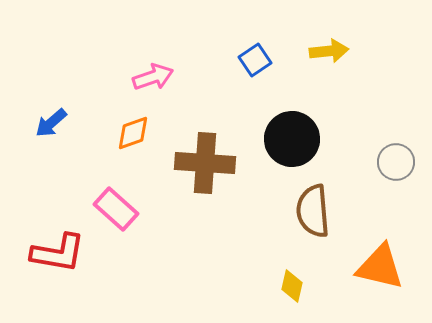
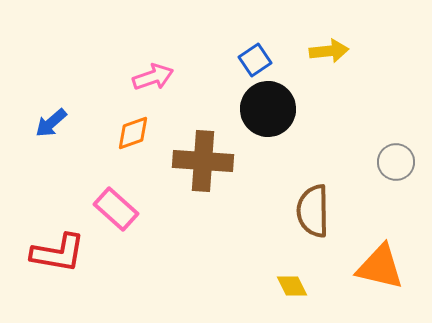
black circle: moved 24 px left, 30 px up
brown cross: moved 2 px left, 2 px up
brown semicircle: rotated 4 degrees clockwise
yellow diamond: rotated 40 degrees counterclockwise
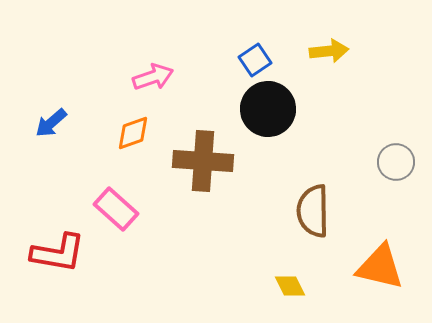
yellow diamond: moved 2 px left
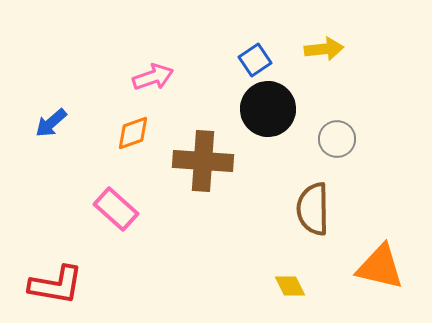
yellow arrow: moved 5 px left, 2 px up
gray circle: moved 59 px left, 23 px up
brown semicircle: moved 2 px up
red L-shape: moved 2 px left, 32 px down
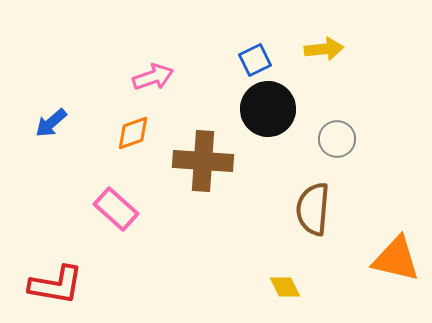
blue square: rotated 8 degrees clockwise
brown semicircle: rotated 6 degrees clockwise
orange triangle: moved 16 px right, 8 px up
yellow diamond: moved 5 px left, 1 px down
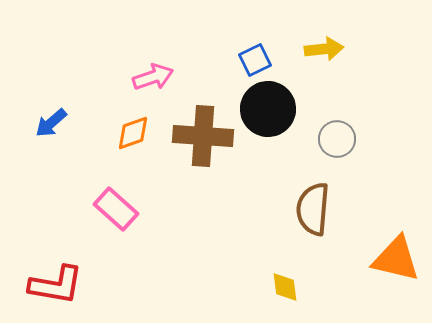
brown cross: moved 25 px up
yellow diamond: rotated 20 degrees clockwise
